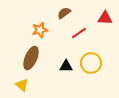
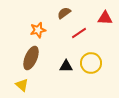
orange star: moved 2 px left
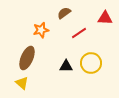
orange star: moved 3 px right
brown ellipse: moved 4 px left
yellow triangle: moved 2 px up
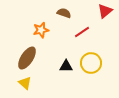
brown semicircle: rotated 56 degrees clockwise
red triangle: moved 7 px up; rotated 42 degrees counterclockwise
red line: moved 3 px right, 1 px up
brown ellipse: rotated 10 degrees clockwise
yellow triangle: moved 3 px right
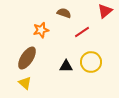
yellow circle: moved 1 px up
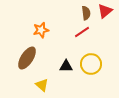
brown semicircle: moved 22 px right; rotated 64 degrees clockwise
yellow circle: moved 2 px down
yellow triangle: moved 17 px right, 2 px down
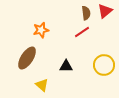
yellow circle: moved 13 px right, 1 px down
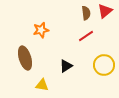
red line: moved 4 px right, 4 px down
brown ellipse: moved 2 px left; rotated 50 degrees counterclockwise
black triangle: rotated 32 degrees counterclockwise
yellow triangle: rotated 32 degrees counterclockwise
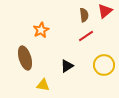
brown semicircle: moved 2 px left, 2 px down
orange star: rotated 14 degrees counterclockwise
black triangle: moved 1 px right
yellow triangle: moved 1 px right
